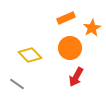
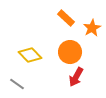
orange rectangle: rotated 66 degrees clockwise
orange circle: moved 4 px down
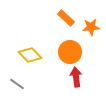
orange star: moved 1 px left, 1 px up; rotated 24 degrees clockwise
red arrow: rotated 144 degrees clockwise
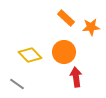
orange circle: moved 6 px left
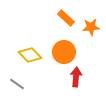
red arrow: rotated 12 degrees clockwise
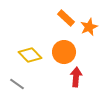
orange star: moved 2 px left; rotated 18 degrees counterclockwise
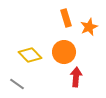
orange rectangle: rotated 30 degrees clockwise
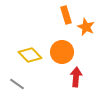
orange rectangle: moved 3 px up
orange star: moved 3 px left; rotated 24 degrees counterclockwise
orange circle: moved 2 px left
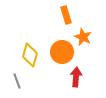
orange star: moved 3 px left, 10 px down
yellow diamond: rotated 60 degrees clockwise
gray line: moved 3 px up; rotated 35 degrees clockwise
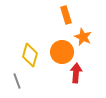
red arrow: moved 4 px up
